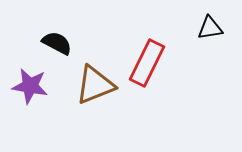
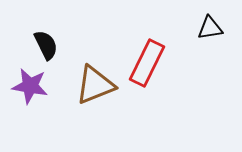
black semicircle: moved 11 px left, 2 px down; rotated 36 degrees clockwise
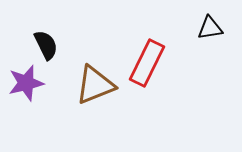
purple star: moved 4 px left, 3 px up; rotated 24 degrees counterclockwise
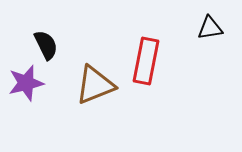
red rectangle: moved 1 px left, 2 px up; rotated 15 degrees counterclockwise
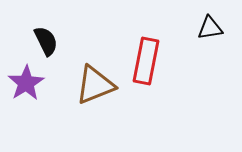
black semicircle: moved 4 px up
purple star: rotated 18 degrees counterclockwise
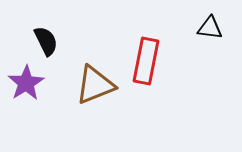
black triangle: rotated 16 degrees clockwise
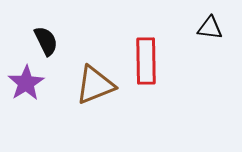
red rectangle: rotated 12 degrees counterclockwise
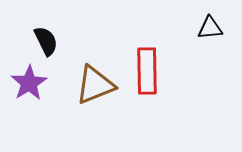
black triangle: rotated 12 degrees counterclockwise
red rectangle: moved 1 px right, 10 px down
purple star: moved 3 px right
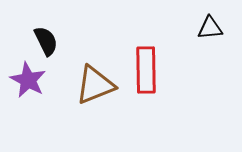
red rectangle: moved 1 px left, 1 px up
purple star: moved 1 px left, 3 px up; rotated 12 degrees counterclockwise
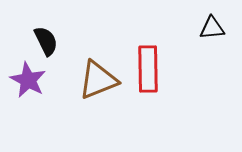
black triangle: moved 2 px right
red rectangle: moved 2 px right, 1 px up
brown triangle: moved 3 px right, 5 px up
